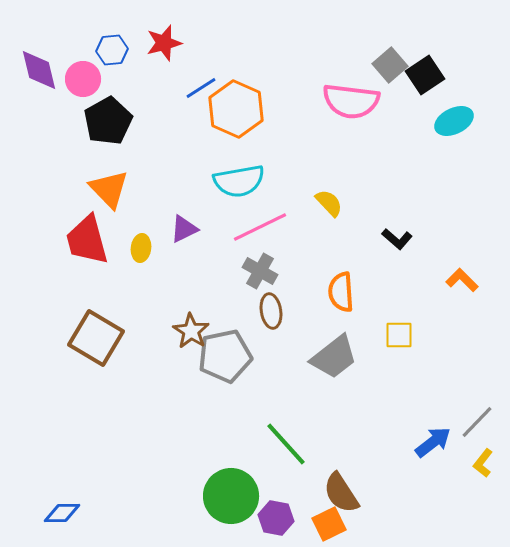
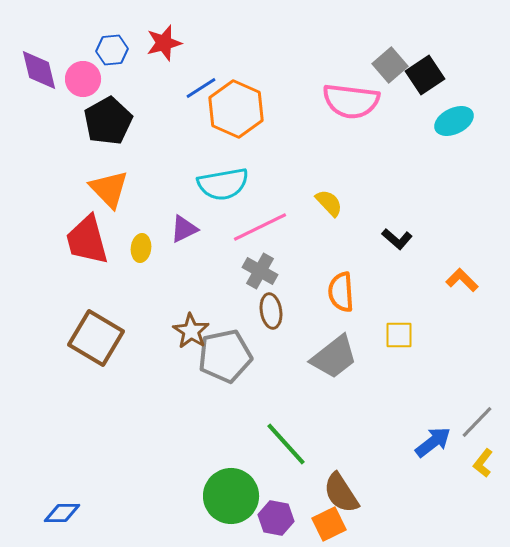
cyan semicircle: moved 16 px left, 3 px down
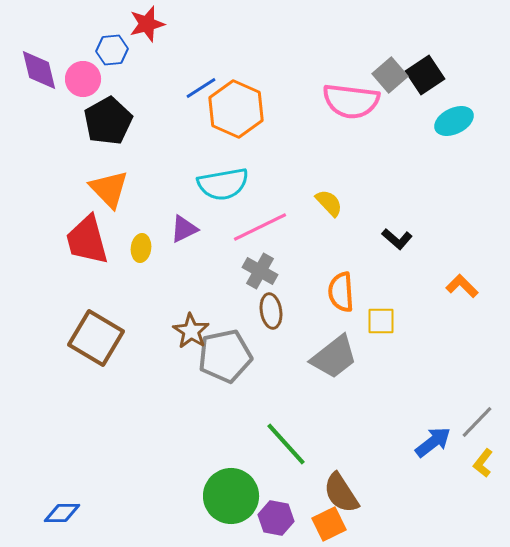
red star: moved 17 px left, 19 px up
gray square: moved 10 px down
orange L-shape: moved 6 px down
yellow square: moved 18 px left, 14 px up
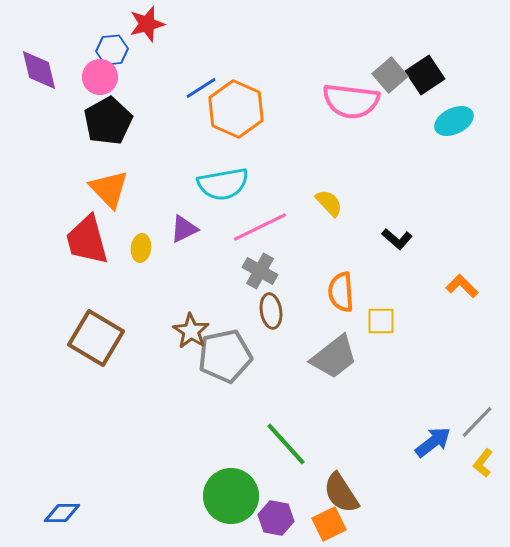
pink circle: moved 17 px right, 2 px up
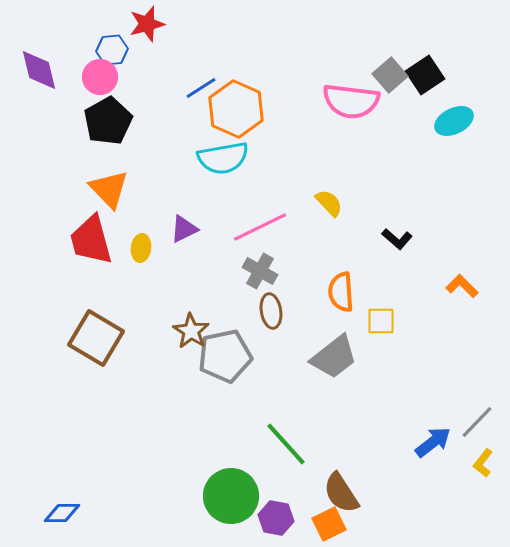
cyan semicircle: moved 26 px up
red trapezoid: moved 4 px right
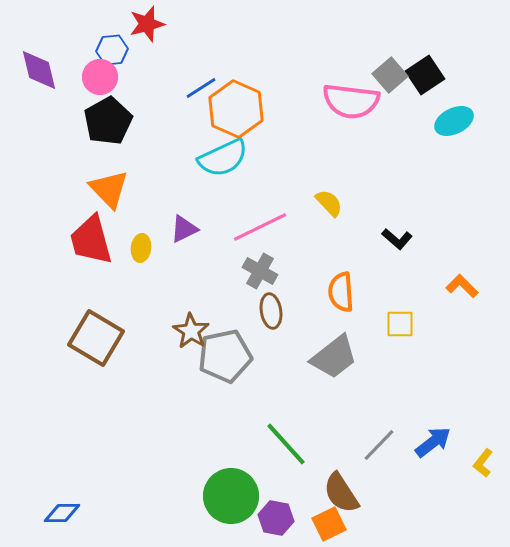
cyan semicircle: rotated 15 degrees counterclockwise
yellow square: moved 19 px right, 3 px down
gray line: moved 98 px left, 23 px down
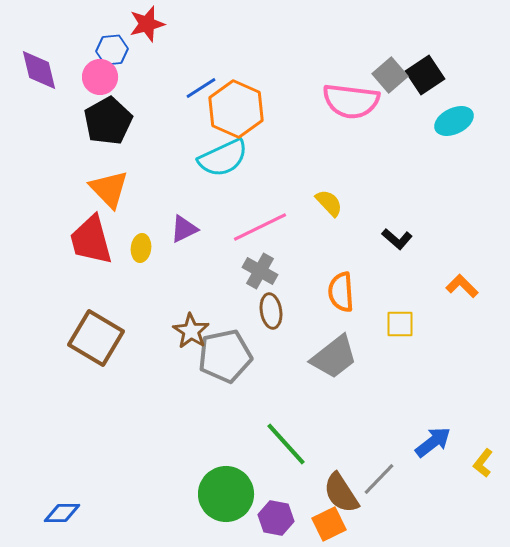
gray line: moved 34 px down
green circle: moved 5 px left, 2 px up
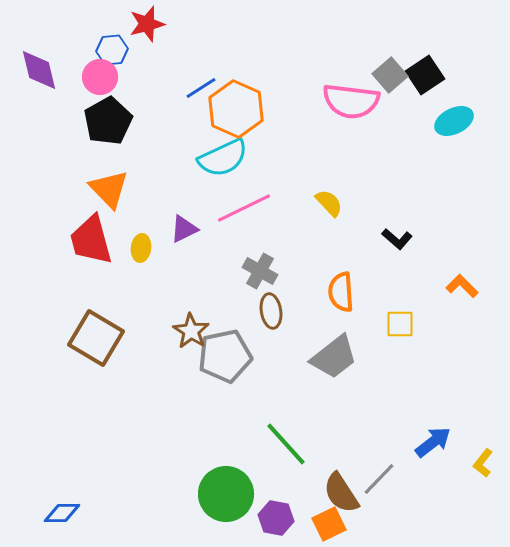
pink line: moved 16 px left, 19 px up
